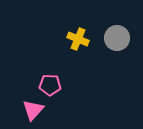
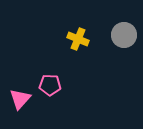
gray circle: moved 7 px right, 3 px up
pink triangle: moved 13 px left, 11 px up
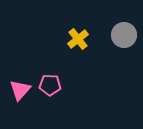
yellow cross: rotated 30 degrees clockwise
pink triangle: moved 9 px up
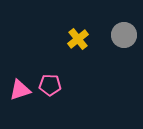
pink triangle: rotated 30 degrees clockwise
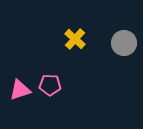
gray circle: moved 8 px down
yellow cross: moved 3 px left; rotated 10 degrees counterclockwise
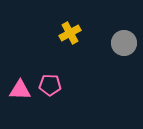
yellow cross: moved 5 px left, 6 px up; rotated 20 degrees clockwise
pink triangle: rotated 20 degrees clockwise
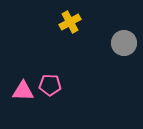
yellow cross: moved 11 px up
pink triangle: moved 3 px right, 1 px down
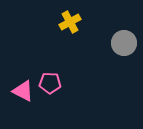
pink pentagon: moved 2 px up
pink triangle: rotated 25 degrees clockwise
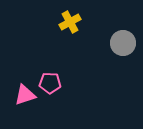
gray circle: moved 1 px left
pink triangle: moved 2 px right, 4 px down; rotated 45 degrees counterclockwise
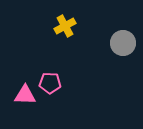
yellow cross: moved 5 px left, 4 px down
pink triangle: rotated 20 degrees clockwise
